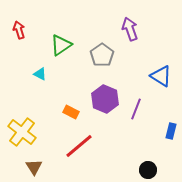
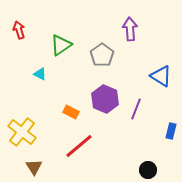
purple arrow: rotated 15 degrees clockwise
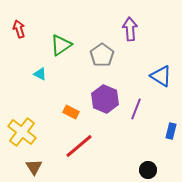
red arrow: moved 1 px up
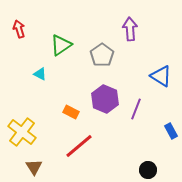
blue rectangle: rotated 42 degrees counterclockwise
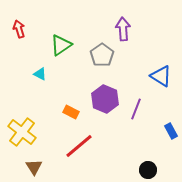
purple arrow: moved 7 px left
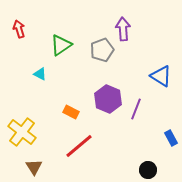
gray pentagon: moved 5 px up; rotated 15 degrees clockwise
purple hexagon: moved 3 px right
blue rectangle: moved 7 px down
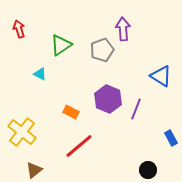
brown triangle: moved 3 px down; rotated 24 degrees clockwise
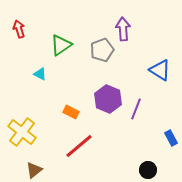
blue triangle: moved 1 px left, 6 px up
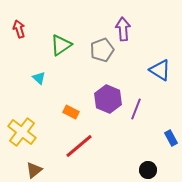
cyan triangle: moved 1 px left, 4 px down; rotated 16 degrees clockwise
